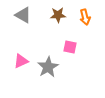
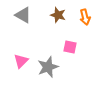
brown star: rotated 21 degrees clockwise
pink triangle: rotated 21 degrees counterclockwise
gray star: rotated 10 degrees clockwise
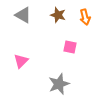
gray star: moved 11 px right, 17 px down
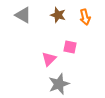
pink triangle: moved 28 px right, 2 px up
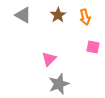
brown star: rotated 21 degrees clockwise
pink square: moved 23 px right
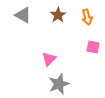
orange arrow: moved 2 px right
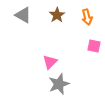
brown star: moved 1 px left
pink square: moved 1 px right, 1 px up
pink triangle: moved 1 px right, 3 px down
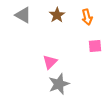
pink square: moved 1 px right; rotated 16 degrees counterclockwise
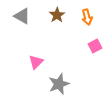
gray triangle: moved 1 px left, 1 px down
pink square: rotated 24 degrees counterclockwise
pink triangle: moved 14 px left
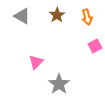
gray star: rotated 15 degrees counterclockwise
